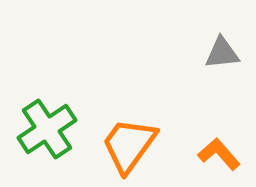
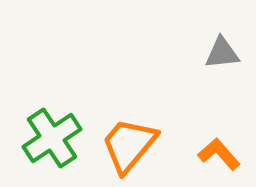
green cross: moved 5 px right, 9 px down
orange trapezoid: rotated 4 degrees clockwise
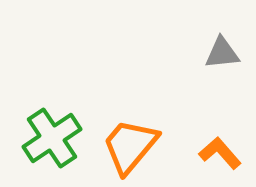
orange trapezoid: moved 1 px right, 1 px down
orange L-shape: moved 1 px right, 1 px up
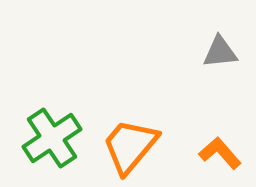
gray triangle: moved 2 px left, 1 px up
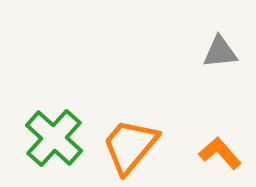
green cross: moved 2 px right; rotated 14 degrees counterclockwise
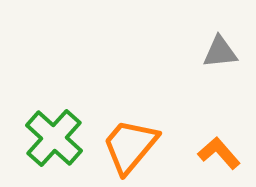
orange L-shape: moved 1 px left
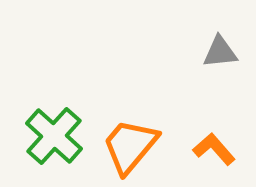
green cross: moved 2 px up
orange L-shape: moved 5 px left, 4 px up
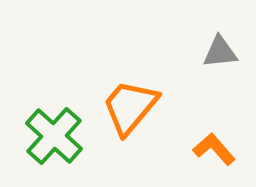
orange trapezoid: moved 39 px up
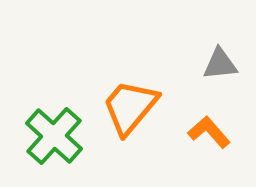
gray triangle: moved 12 px down
orange L-shape: moved 5 px left, 17 px up
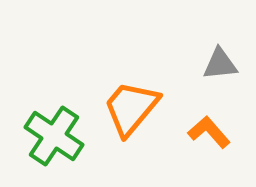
orange trapezoid: moved 1 px right, 1 px down
green cross: rotated 8 degrees counterclockwise
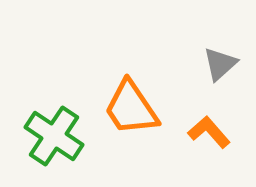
gray triangle: rotated 36 degrees counterclockwise
orange trapezoid: rotated 74 degrees counterclockwise
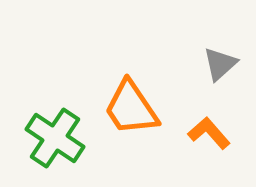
orange L-shape: moved 1 px down
green cross: moved 1 px right, 2 px down
